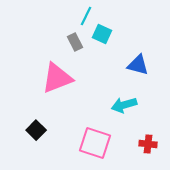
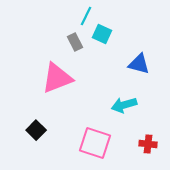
blue triangle: moved 1 px right, 1 px up
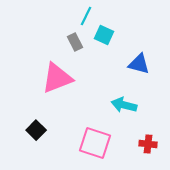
cyan square: moved 2 px right, 1 px down
cyan arrow: rotated 30 degrees clockwise
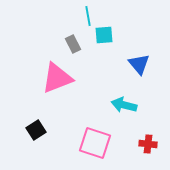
cyan line: moved 2 px right; rotated 36 degrees counterclockwise
cyan square: rotated 30 degrees counterclockwise
gray rectangle: moved 2 px left, 2 px down
blue triangle: rotated 35 degrees clockwise
black square: rotated 12 degrees clockwise
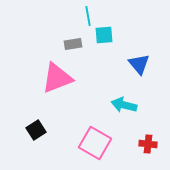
gray rectangle: rotated 72 degrees counterclockwise
pink square: rotated 12 degrees clockwise
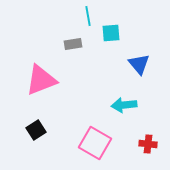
cyan square: moved 7 px right, 2 px up
pink triangle: moved 16 px left, 2 px down
cyan arrow: rotated 20 degrees counterclockwise
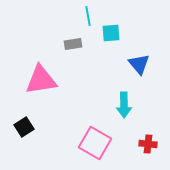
pink triangle: rotated 12 degrees clockwise
cyan arrow: rotated 85 degrees counterclockwise
black square: moved 12 px left, 3 px up
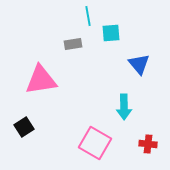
cyan arrow: moved 2 px down
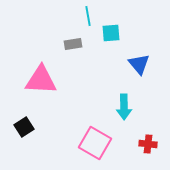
pink triangle: rotated 12 degrees clockwise
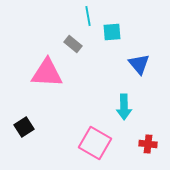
cyan square: moved 1 px right, 1 px up
gray rectangle: rotated 48 degrees clockwise
pink triangle: moved 6 px right, 7 px up
